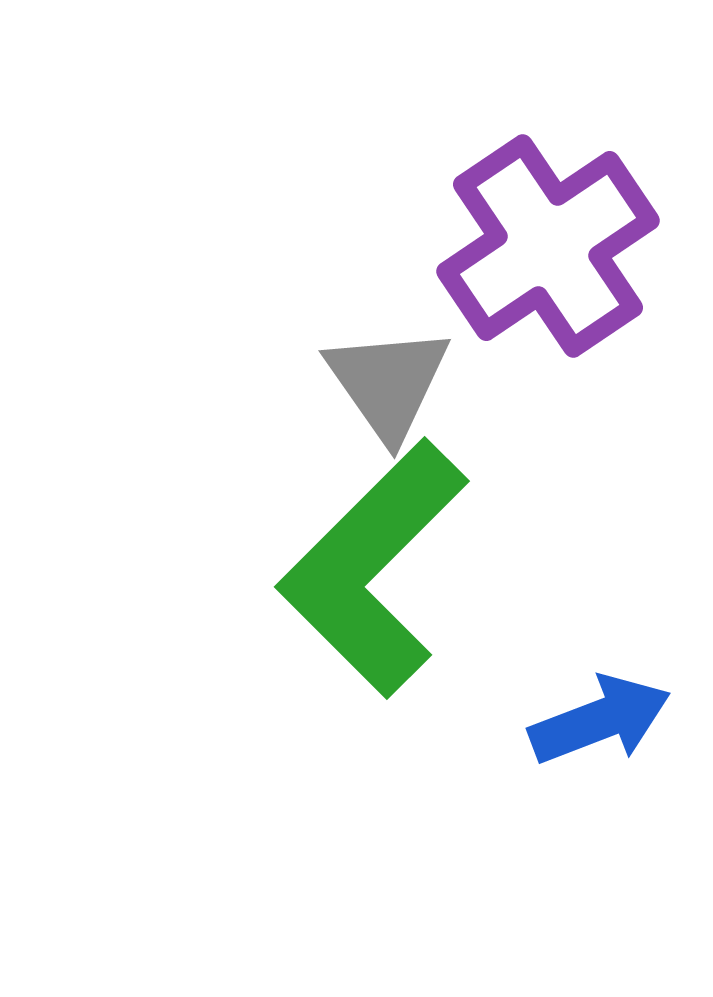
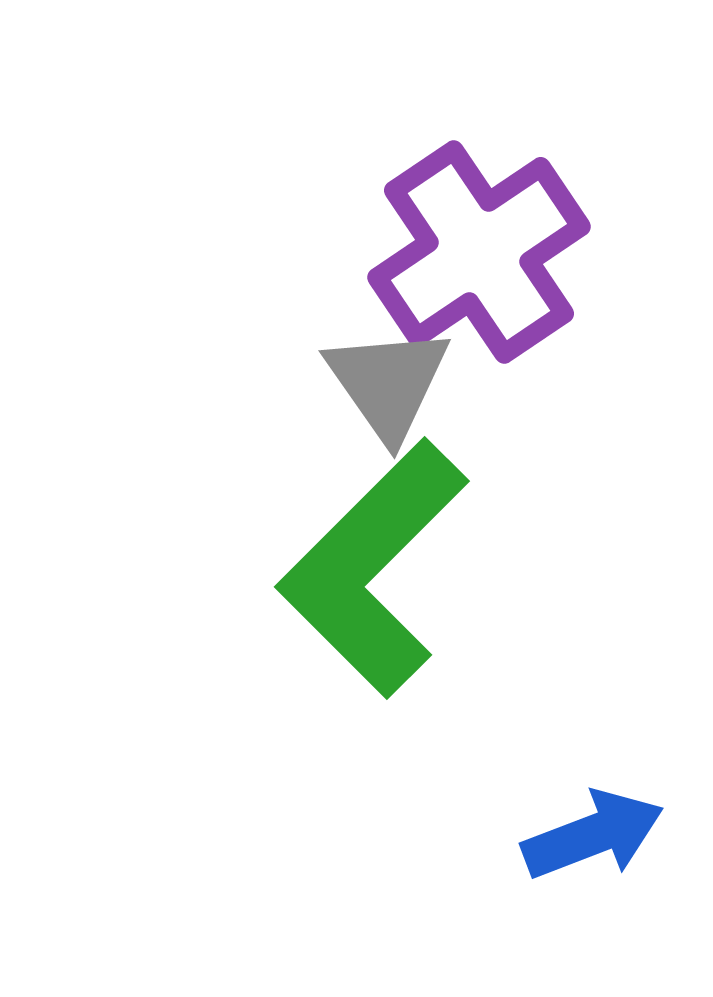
purple cross: moved 69 px left, 6 px down
blue arrow: moved 7 px left, 115 px down
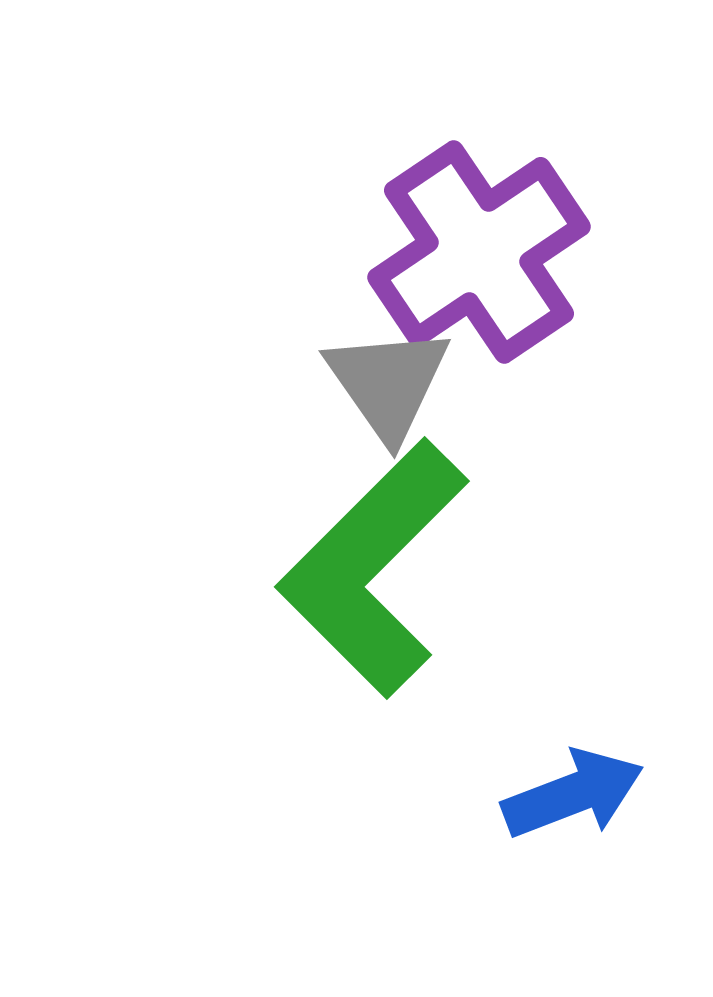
blue arrow: moved 20 px left, 41 px up
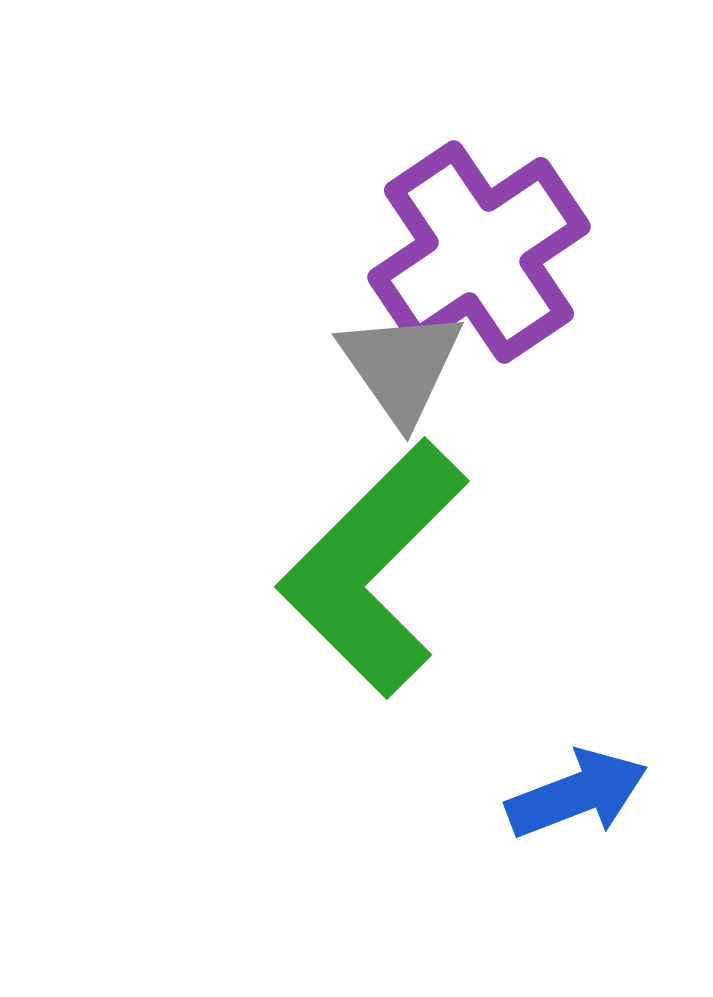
gray triangle: moved 13 px right, 17 px up
blue arrow: moved 4 px right
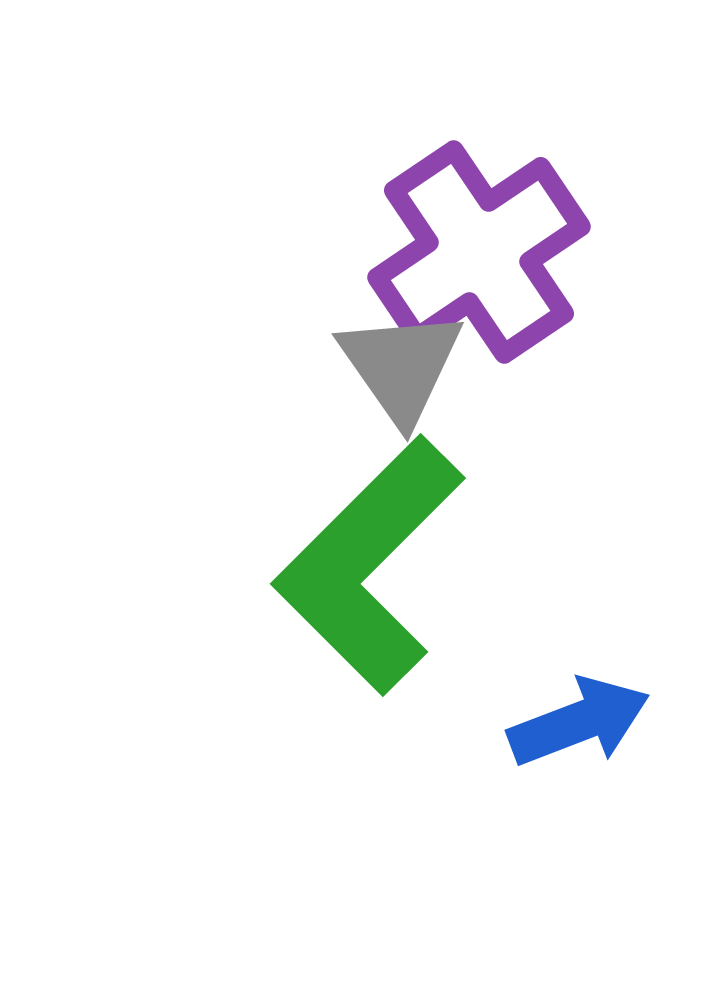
green L-shape: moved 4 px left, 3 px up
blue arrow: moved 2 px right, 72 px up
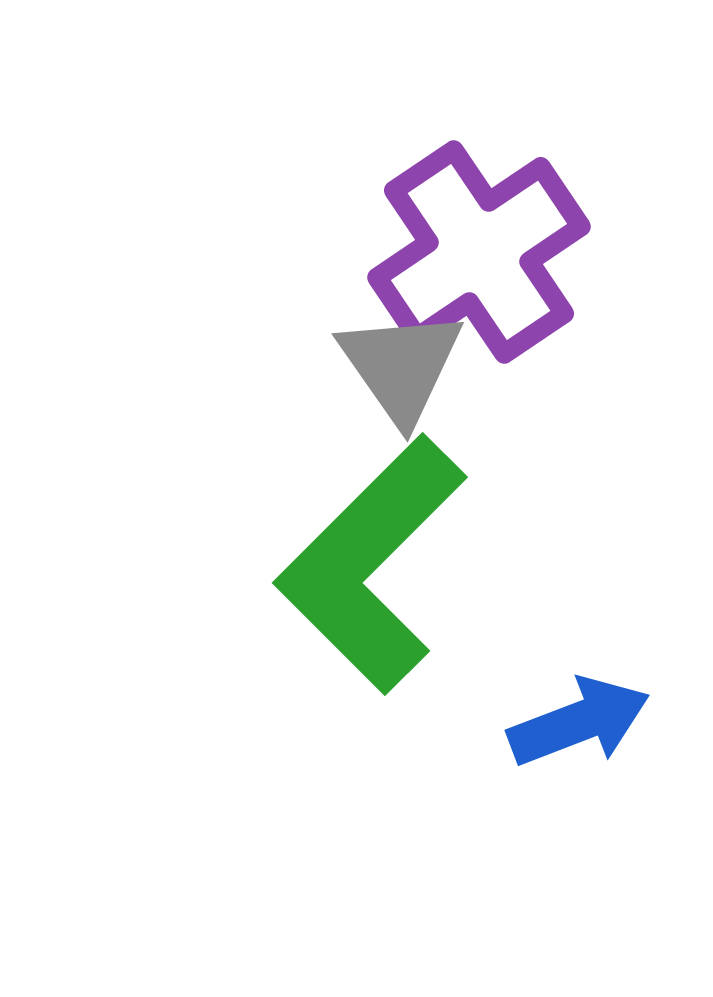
green L-shape: moved 2 px right, 1 px up
